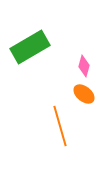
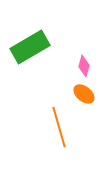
orange line: moved 1 px left, 1 px down
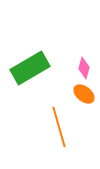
green rectangle: moved 21 px down
pink diamond: moved 2 px down
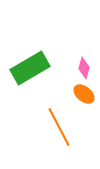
orange line: rotated 12 degrees counterclockwise
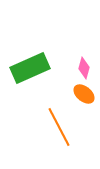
green rectangle: rotated 6 degrees clockwise
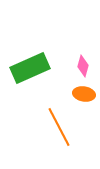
pink diamond: moved 1 px left, 2 px up
orange ellipse: rotated 30 degrees counterclockwise
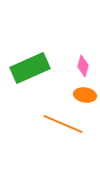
orange ellipse: moved 1 px right, 1 px down
orange line: moved 4 px right, 3 px up; rotated 39 degrees counterclockwise
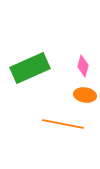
orange line: rotated 12 degrees counterclockwise
